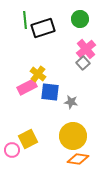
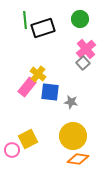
pink rectangle: rotated 24 degrees counterclockwise
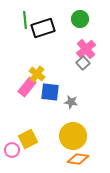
yellow cross: moved 1 px left
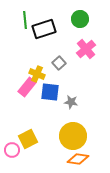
black rectangle: moved 1 px right, 1 px down
gray square: moved 24 px left
yellow cross: rotated 14 degrees counterclockwise
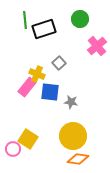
pink cross: moved 11 px right, 3 px up
yellow square: rotated 30 degrees counterclockwise
pink circle: moved 1 px right, 1 px up
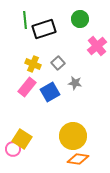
gray square: moved 1 px left
yellow cross: moved 4 px left, 10 px up
blue square: rotated 36 degrees counterclockwise
gray star: moved 4 px right, 19 px up
yellow square: moved 6 px left
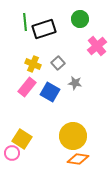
green line: moved 2 px down
blue square: rotated 30 degrees counterclockwise
pink circle: moved 1 px left, 4 px down
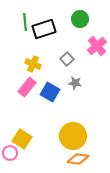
gray square: moved 9 px right, 4 px up
pink circle: moved 2 px left
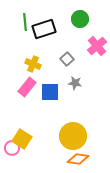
blue square: rotated 30 degrees counterclockwise
pink circle: moved 2 px right, 5 px up
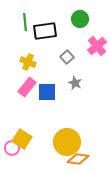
black rectangle: moved 1 px right, 2 px down; rotated 10 degrees clockwise
gray square: moved 2 px up
yellow cross: moved 5 px left, 2 px up
gray star: rotated 16 degrees clockwise
blue square: moved 3 px left
yellow circle: moved 6 px left, 6 px down
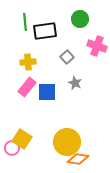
pink cross: rotated 30 degrees counterclockwise
yellow cross: rotated 28 degrees counterclockwise
